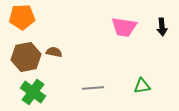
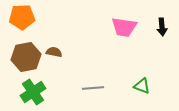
green triangle: rotated 30 degrees clockwise
green cross: rotated 20 degrees clockwise
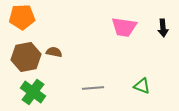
black arrow: moved 1 px right, 1 px down
green cross: rotated 20 degrees counterclockwise
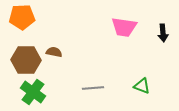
black arrow: moved 5 px down
brown hexagon: moved 3 px down; rotated 12 degrees clockwise
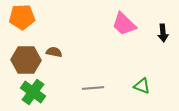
pink trapezoid: moved 3 px up; rotated 36 degrees clockwise
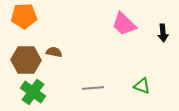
orange pentagon: moved 2 px right, 1 px up
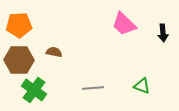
orange pentagon: moved 5 px left, 9 px down
brown hexagon: moved 7 px left
green cross: moved 1 px right, 2 px up
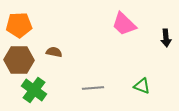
black arrow: moved 3 px right, 5 px down
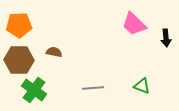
pink trapezoid: moved 10 px right
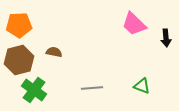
brown hexagon: rotated 16 degrees counterclockwise
gray line: moved 1 px left
